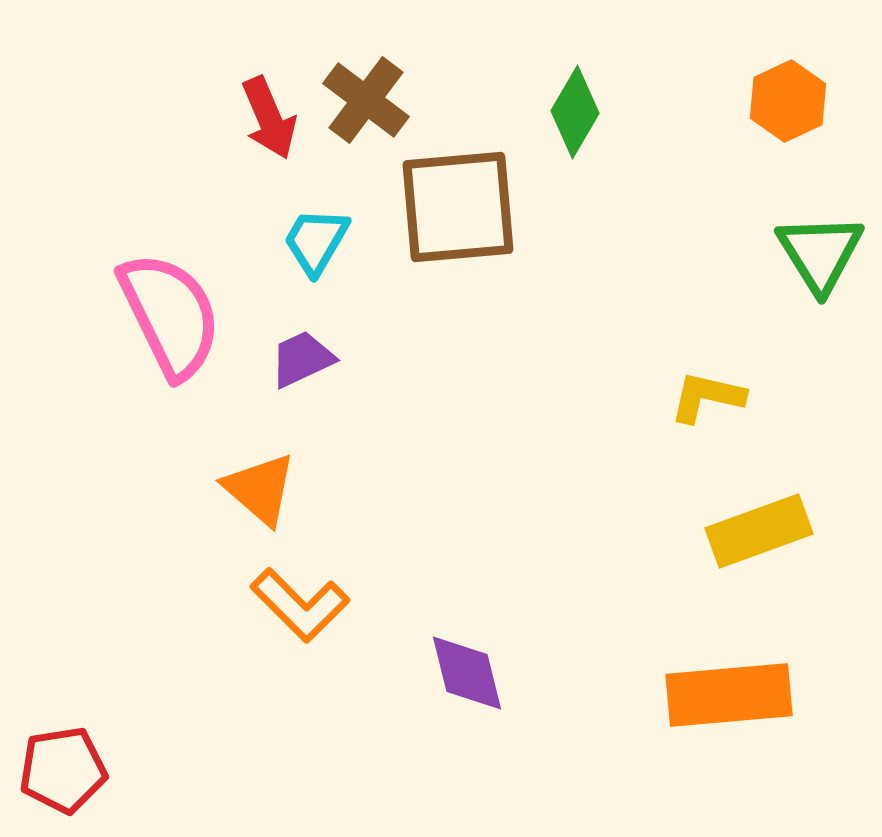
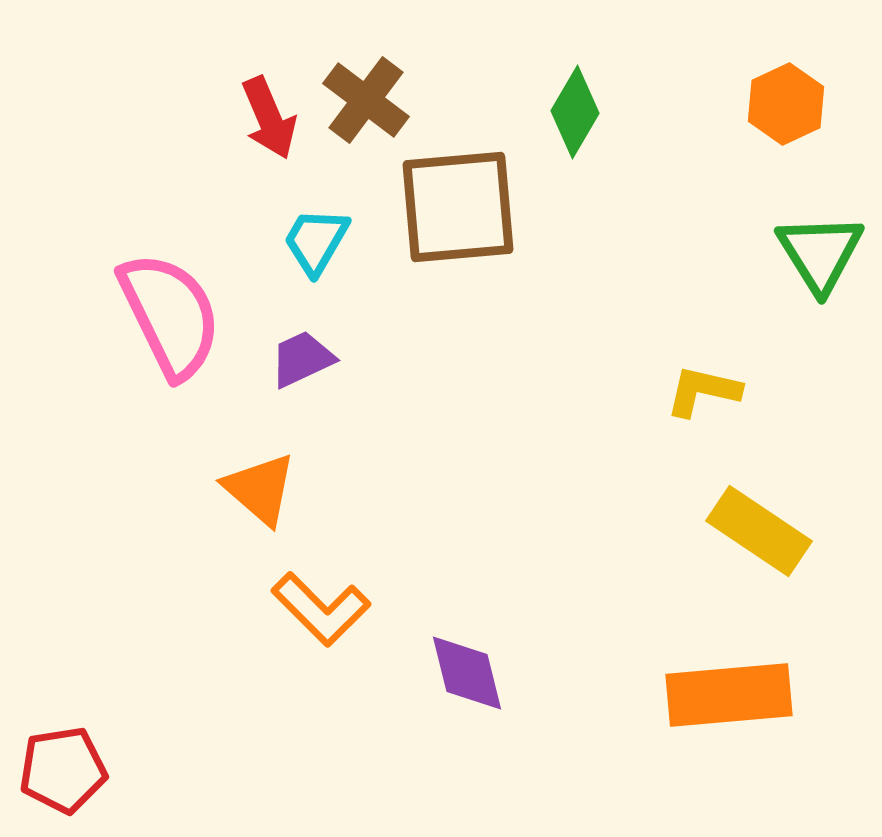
orange hexagon: moved 2 px left, 3 px down
yellow L-shape: moved 4 px left, 6 px up
yellow rectangle: rotated 54 degrees clockwise
orange L-shape: moved 21 px right, 4 px down
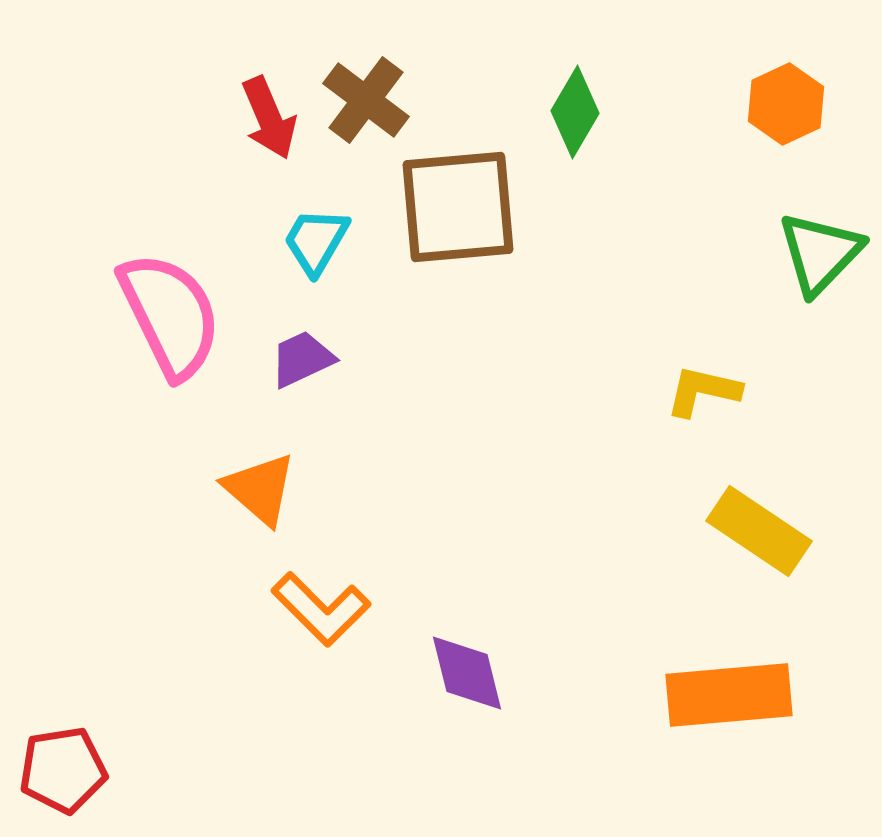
green triangle: rotated 16 degrees clockwise
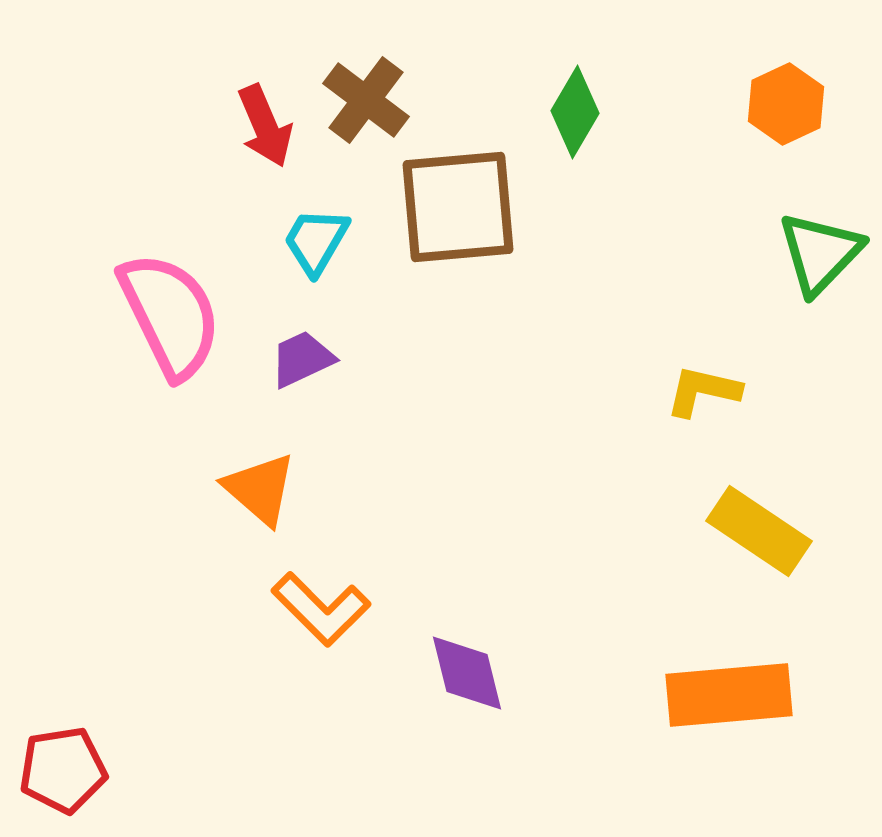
red arrow: moved 4 px left, 8 px down
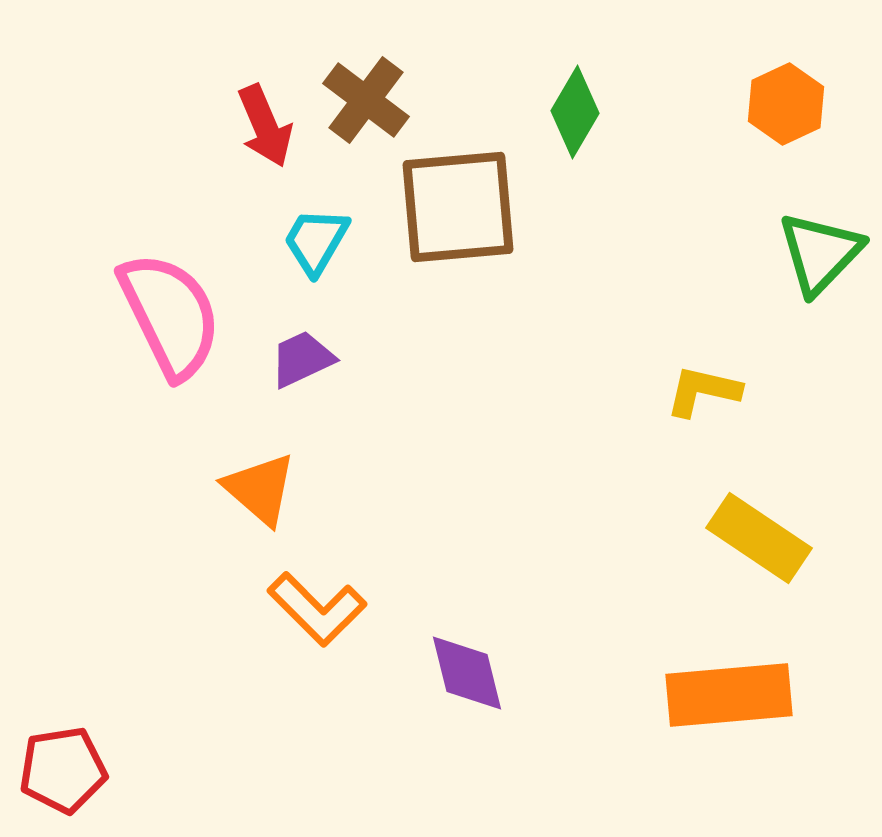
yellow rectangle: moved 7 px down
orange L-shape: moved 4 px left
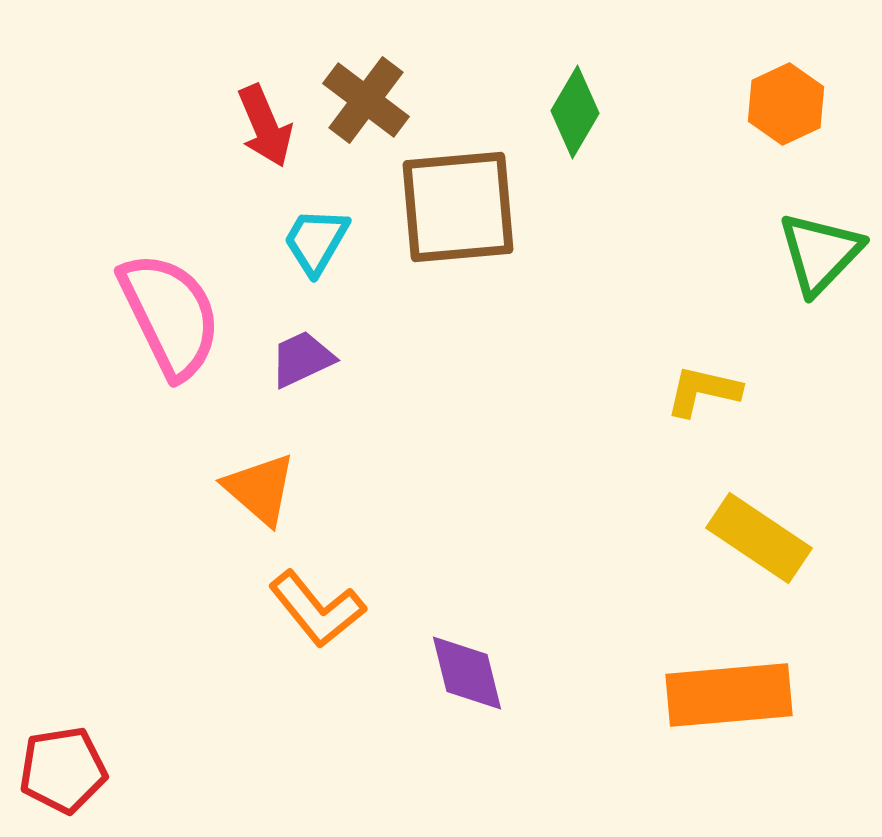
orange L-shape: rotated 6 degrees clockwise
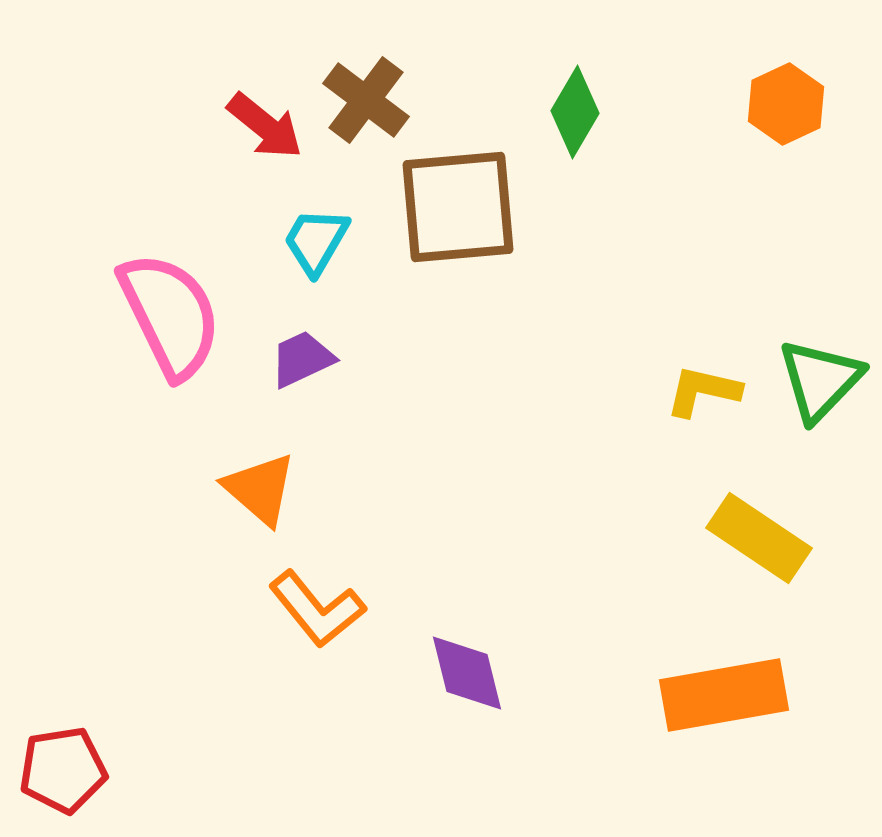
red arrow: rotated 28 degrees counterclockwise
green triangle: moved 127 px down
orange rectangle: moved 5 px left; rotated 5 degrees counterclockwise
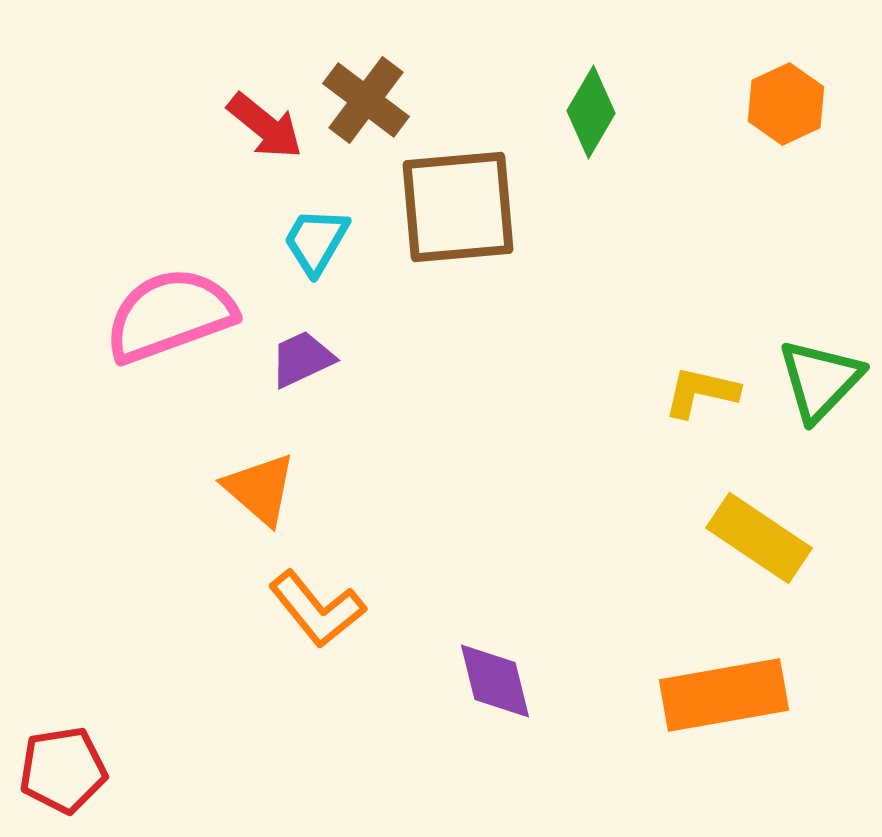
green diamond: moved 16 px right
pink semicircle: rotated 84 degrees counterclockwise
yellow L-shape: moved 2 px left, 1 px down
purple diamond: moved 28 px right, 8 px down
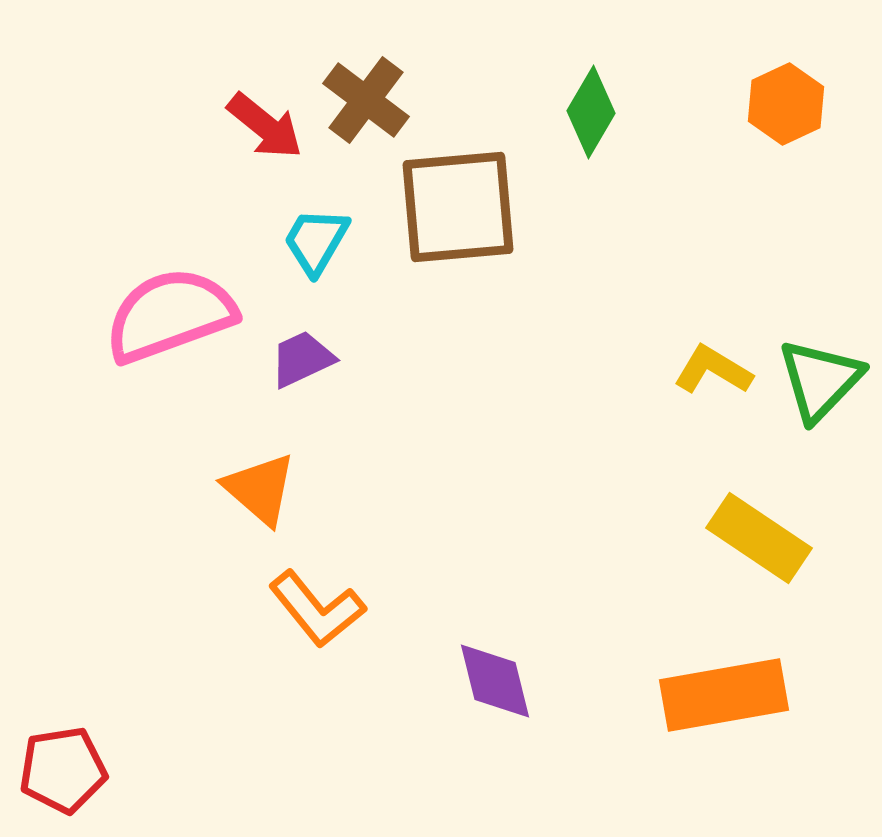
yellow L-shape: moved 12 px right, 22 px up; rotated 18 degrees clockwise
